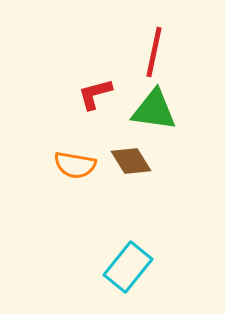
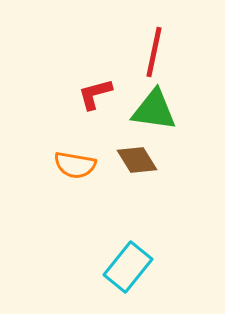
brown diamond: moved 6 px right, 1 px up
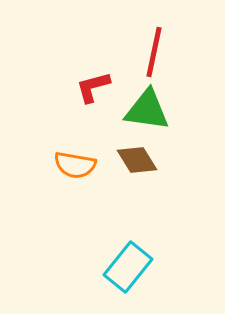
red L-shape: moved 2 px left, 7 px up
green triangle: moved 7 px left
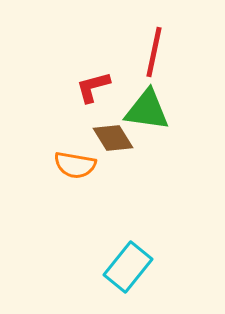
brown diamond: moved 24 px left, 22 px up
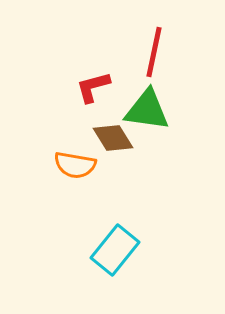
cyan rectangle: moved 13 px left, 17 px up
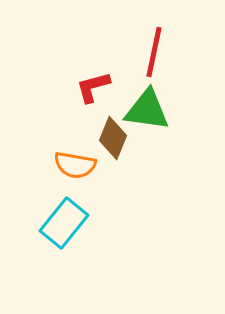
brown diamond: rotated 54 degrees clockwise
cyan rectangle: moved 51 px left, 27 px up
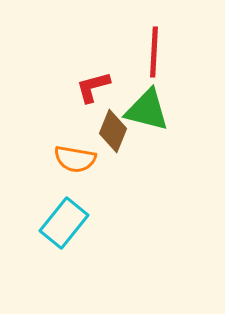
red line: rotated 9 degrees counterclockwise
green triangle: rotated 6 degrees clockwise
brown diamond: moved 7 px up
orange semicircle: moved 6 px up
